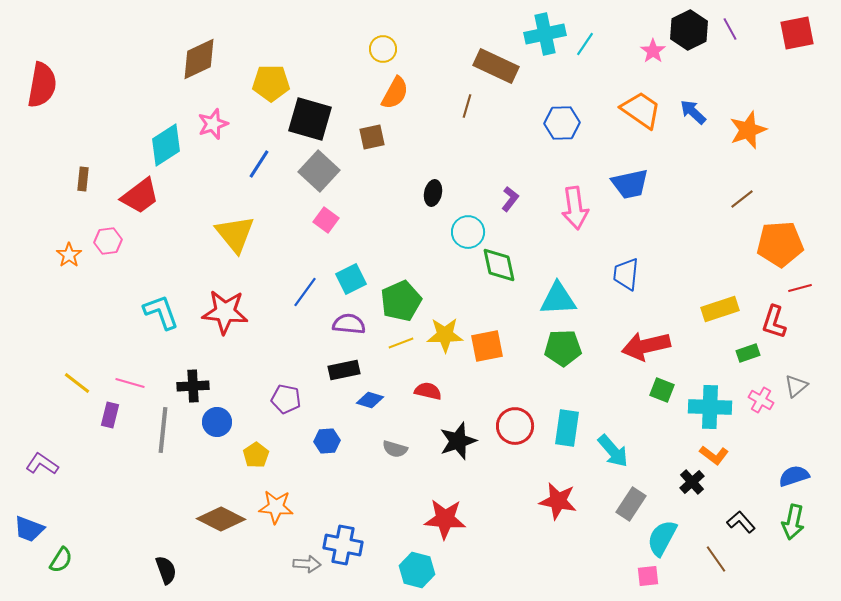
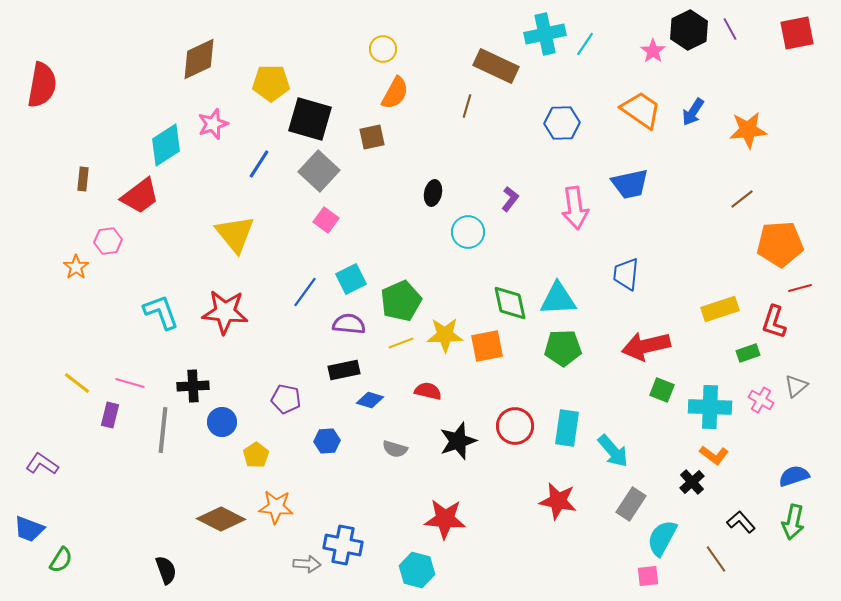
blue arrow at (693, 112): rotated 100 degrees counterclockwise
orange star at (748, 130): rotated 15 degrees clockwise
orange star at (69, 255): moved 7 px right, 12 px down
green diamond at (499, 265): moved 11 px right, 38 px down
blue circle at (217, 422): moved 5 px right
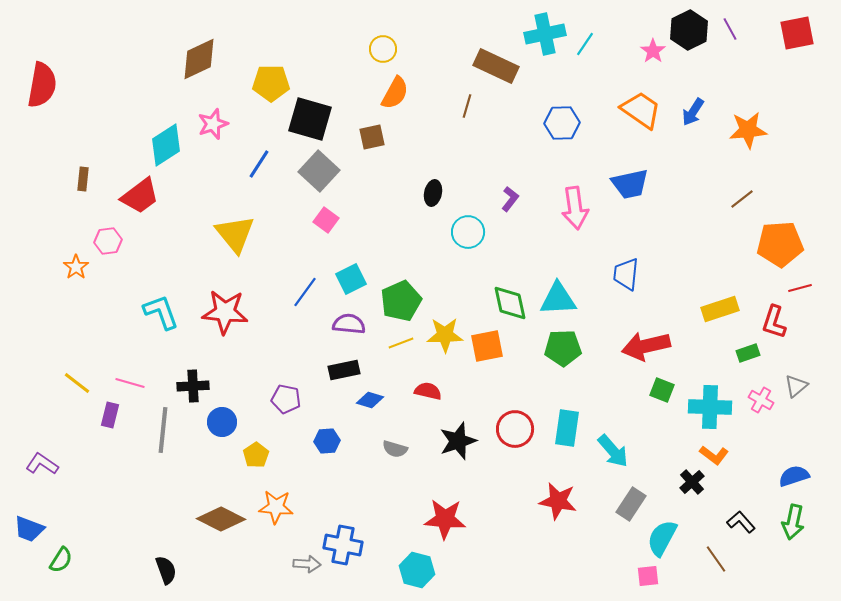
red circle at (515, 426): moved 3 px down
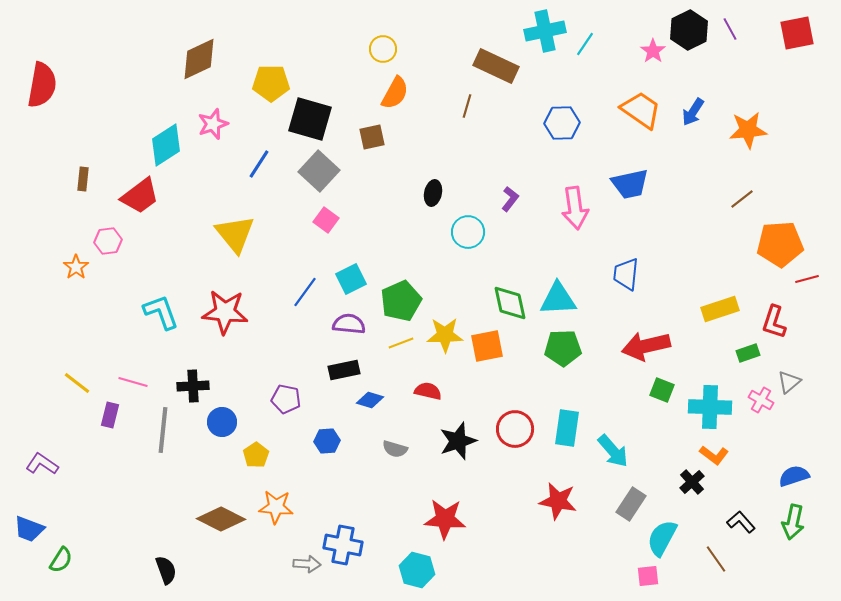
cyan cross at (545, 34): moved 3 px up
red line at (800, 288): moved 7 px right, 9 px up
pink line at (130, 383): moved 3 px right, 1 px up
gray triangle at (796, 386): moved 7 px left, 4 px up
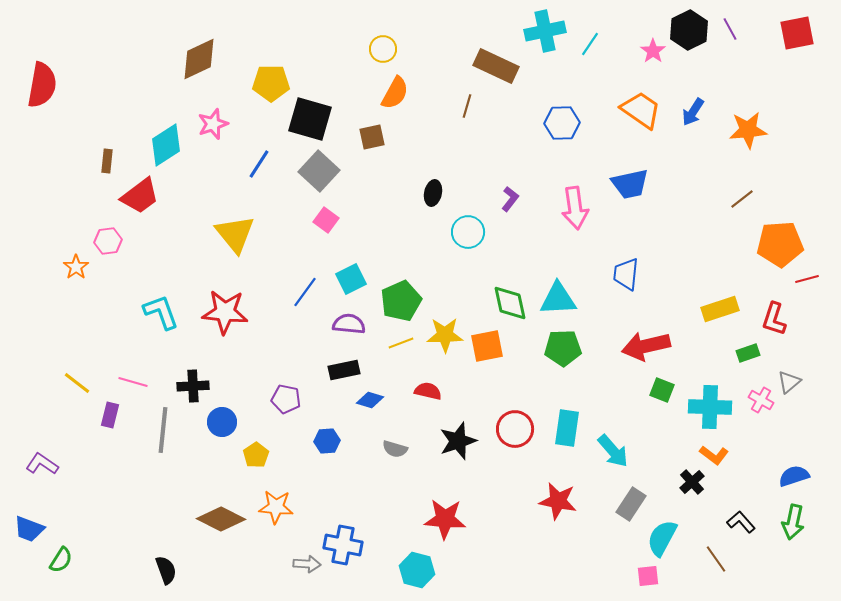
cyan line at (585, 44): moved 5 px right
brown rectangle at (83, 179): moved 24 px right, 18 px up
red L-shape at (774, 322): moved 3 px up
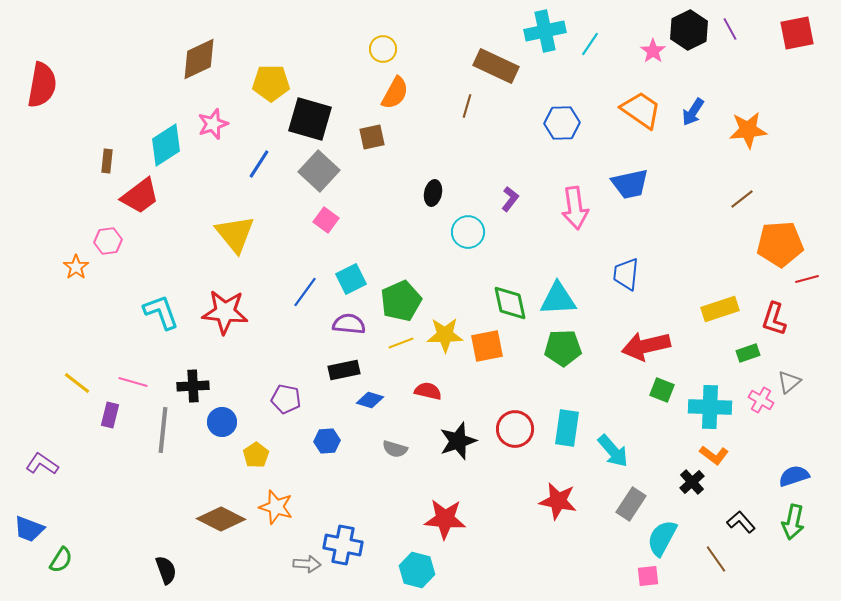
orange star at (276, 507): rotated 12 degrees clockwise
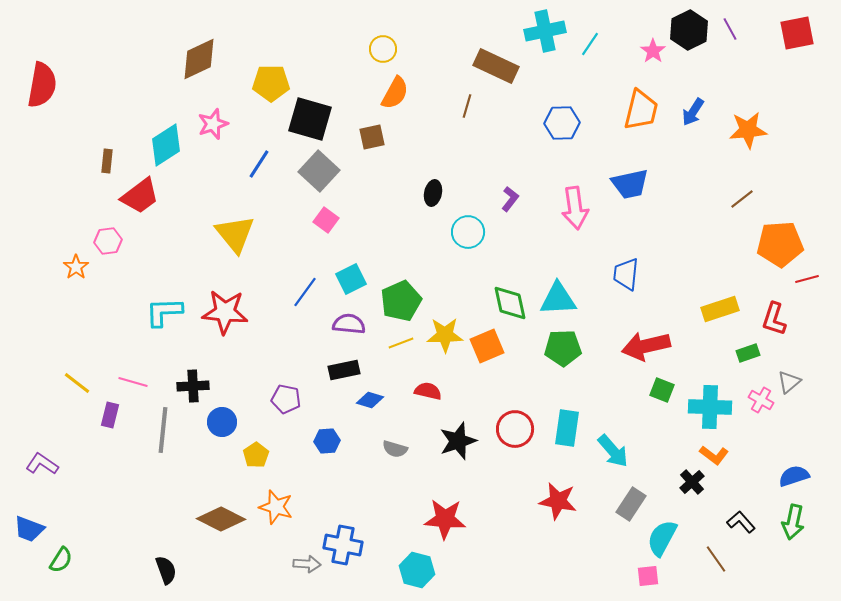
orange trapezoid at (641, 110): rotated 69 degrees clockwise
cyan L-shape at (161, 312): moved 3 px right; rotated 72 degrees counterclockwise
orange square at (487, 346): rotated 12 degrees counterclockwise
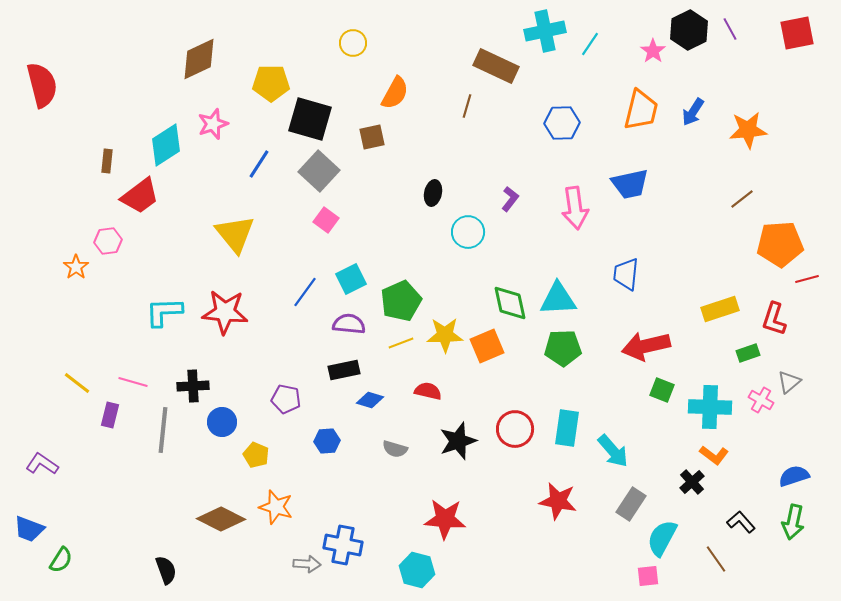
yellow circle at (383, 49): moved 30 px left, 6 px up
red semicircle at (42, 85): rotated 24 degrees counterclockwise
yellow pentagon at (256, 455): rotated 15 degrees counterclockwise
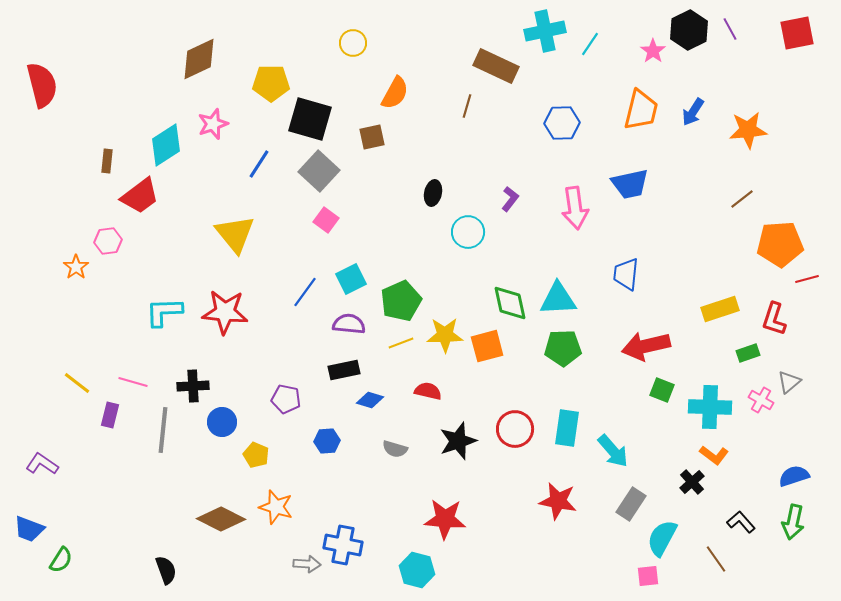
orange square at (487, 346): rotated 8 degrees clockwise
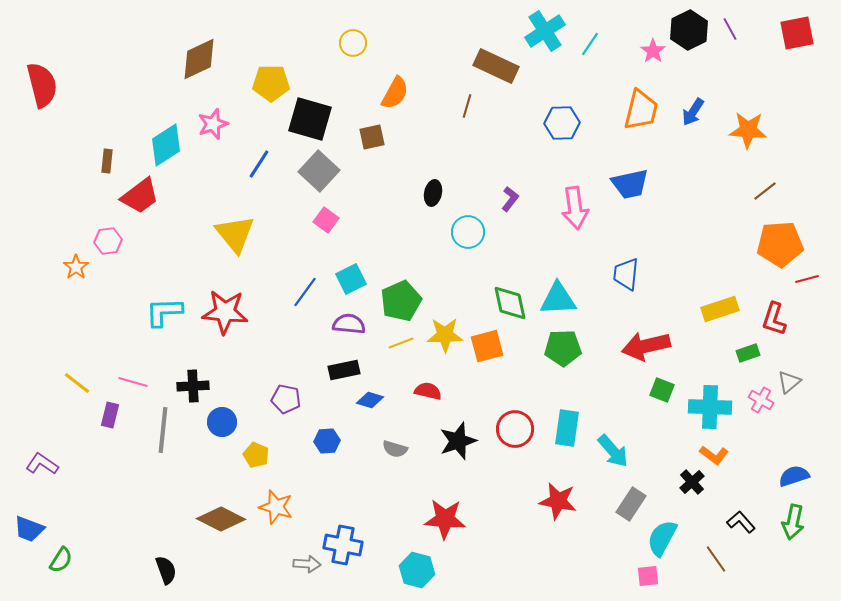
cyan cross at (545, 31): rotated 21 degrees counterclockwise
orange star at (748, 130): rotated 9 degrees clockwise
brown line at (742, 199): moved 23 px right, 8 px up
